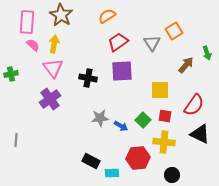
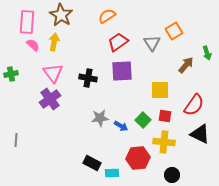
yellow arrow: moved 2 px up
pink triangle: moved 5 px down
black rectangle: moved 1 px right, 2 px down
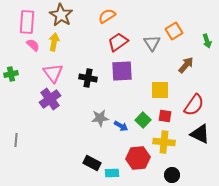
green arrow: moved 12 px up
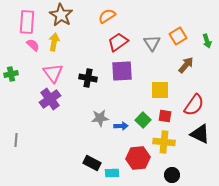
orange square: moved 4 px right, 5 px down
blue arrow: rotated 32 degrees counterclockwise
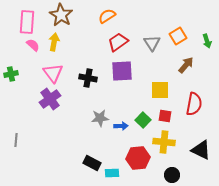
red semicircle: moved 1 px up; rotated 25 degrees counterclockwise
black triangle: moved 1 px right, 16 px down
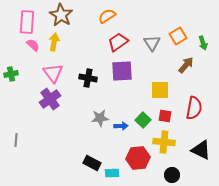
green arrow: moved 4 px left, 2 px down
red semicircle: moved 4 px down
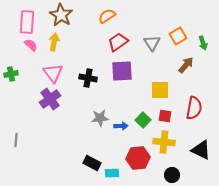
pink semicircle: moved 2 px left
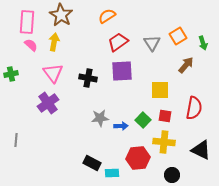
purple cross: moved 2 px left, 4 px down
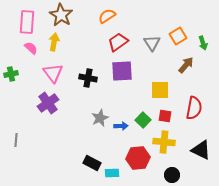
pink semicircle: moved 3 px down
gray star: rotated 18 degrees counterclockwise
